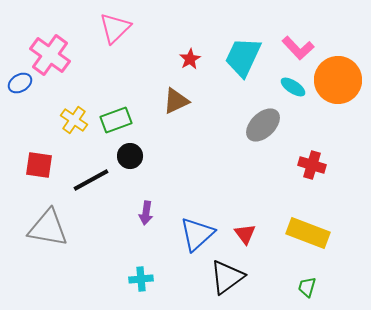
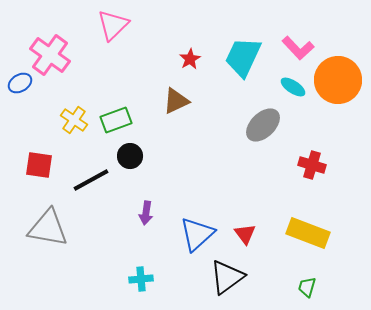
pink triangle: moved 2 px left, 3 px up
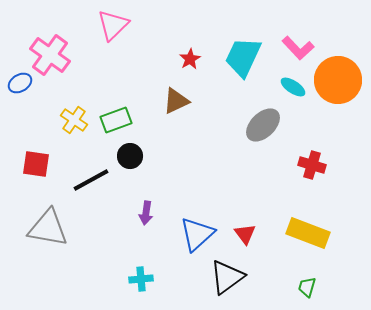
red square: moved 3 px left, 1 px up
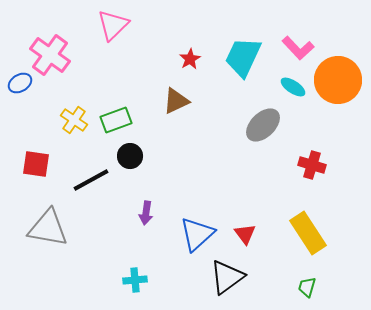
yellow rectangle: rotated 36 degrees clockwise
cyan cross: moved 6 px left, 1 px down
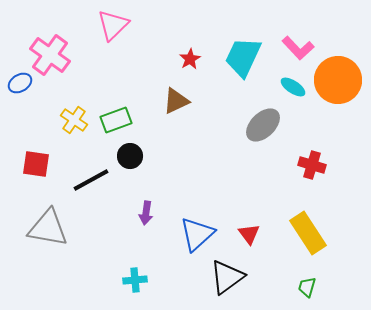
red triangle: moved 4 px right
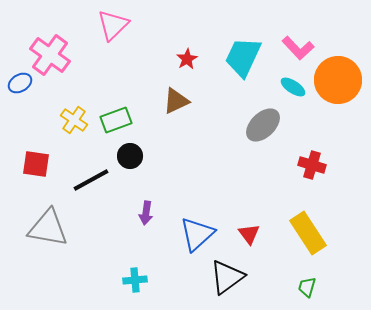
red star: moved 3 px left
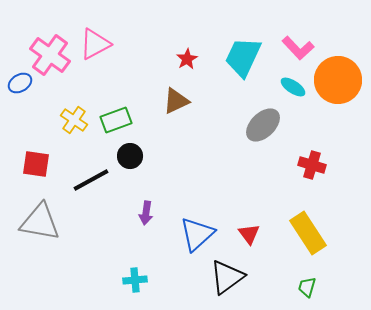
pink triangle: moved 18 px left, 19 px down; rotated 16 degrees clockwise
gray triangle: moved 8 px left, 6 px up
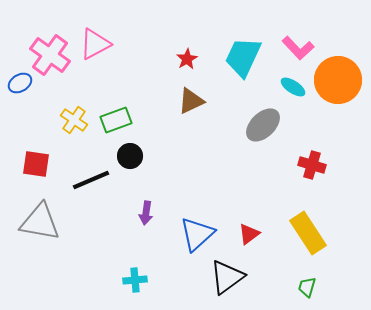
brown triangle: moved 15 px right
black line: rotated 6 degrees clockwise
red triangle: rotated 30 degrees clockwise
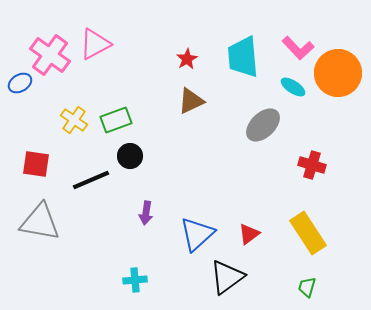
cyan trapezoid: rotated 30 degrees counterclockwise
orange circle: moved 7 px up
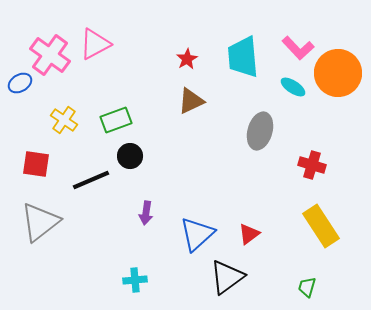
yellow cross: moved 10 px left
gray ellipse: moved 3 px left, 6 px down; rotated 30 degrees counterclockwise
gray triangle: rotated 48 degrees counterclockwise
yellow rectangle: moved 13 px right, 7 px up
